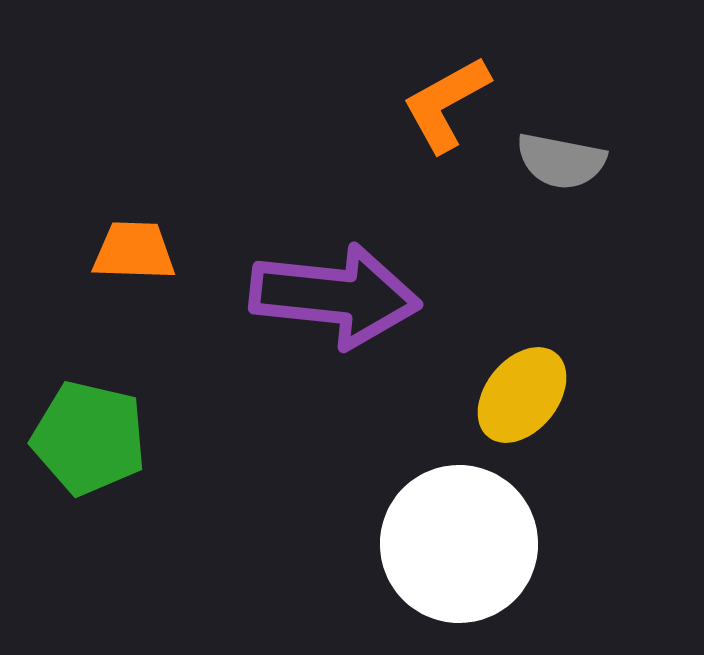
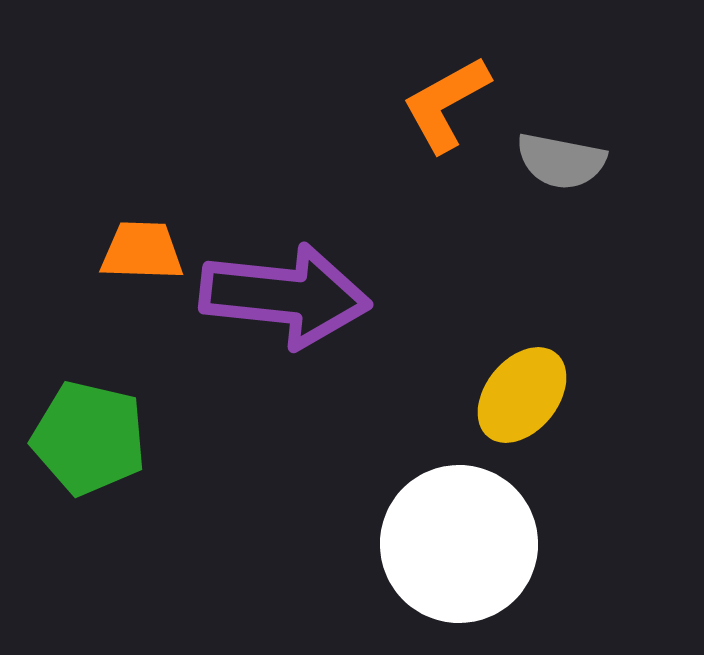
orange trapezoid: moved 8 px right
purple arrow: moved 50 px left
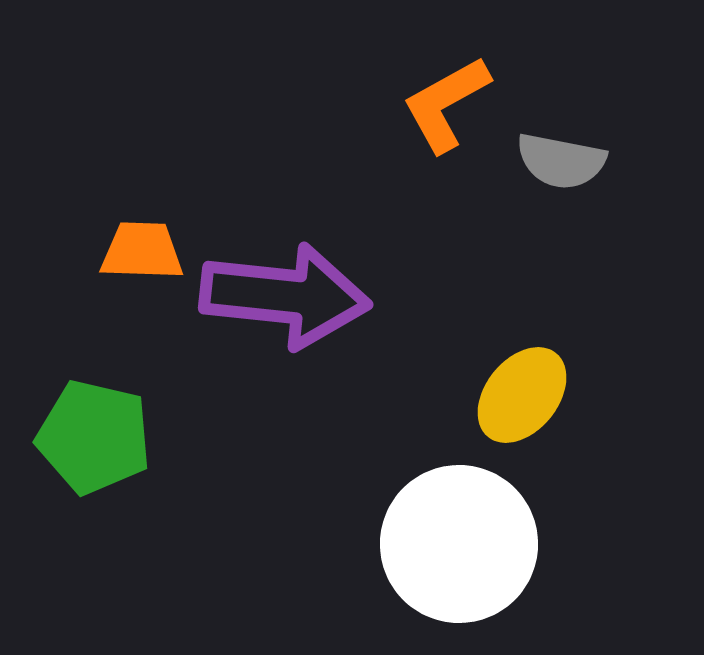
green pentagon: moved 5 px right, 1 px up
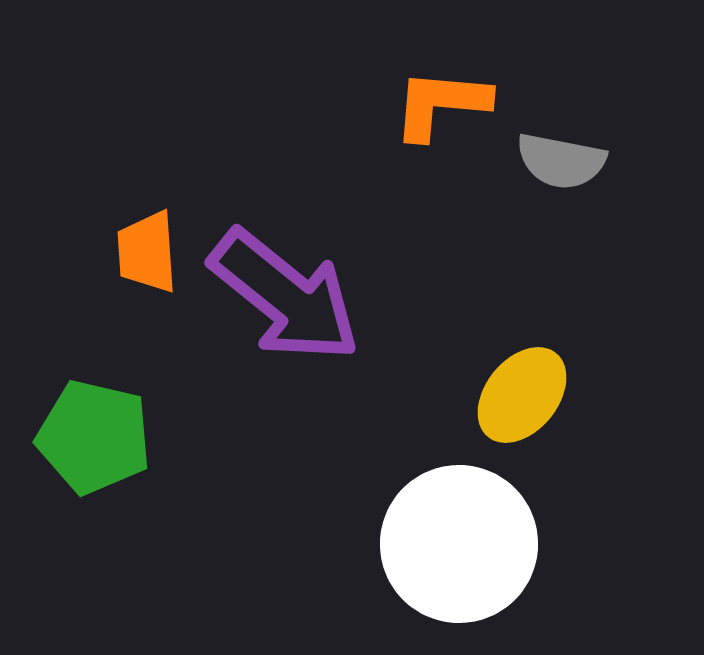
orange L-shape: moved 5 px left; rotated 34 degrees clockwise
orange trapezoid: moved 5 px right, 1 px down; rotated 96 degrees counterclockwise
purple arrow: rotated 33 degrees clockwise
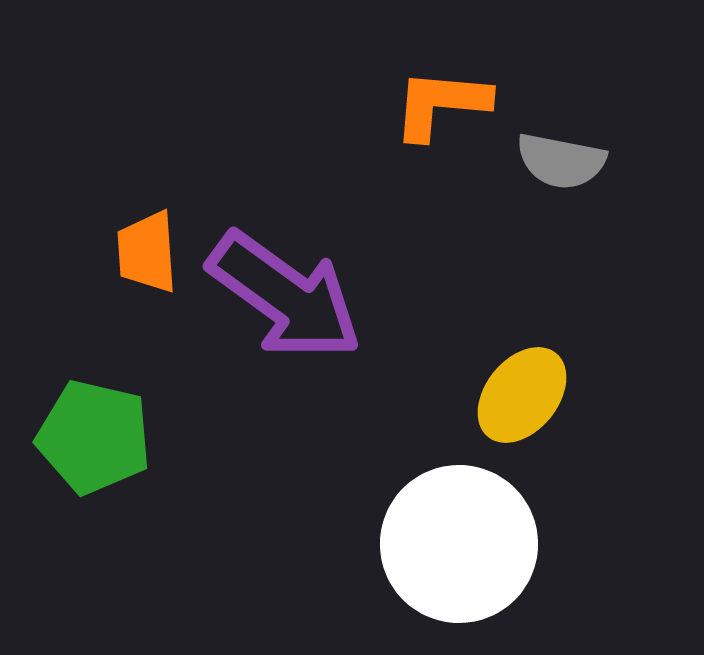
purple arrow: rotated 3 degrees counterclockwise
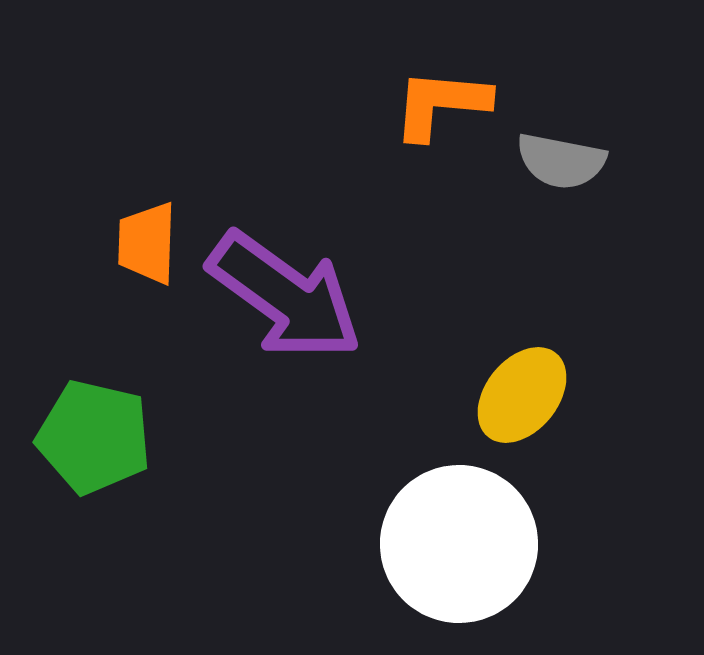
orange trapezoid: moved 9 px up; rotated 6 degrees clockwise
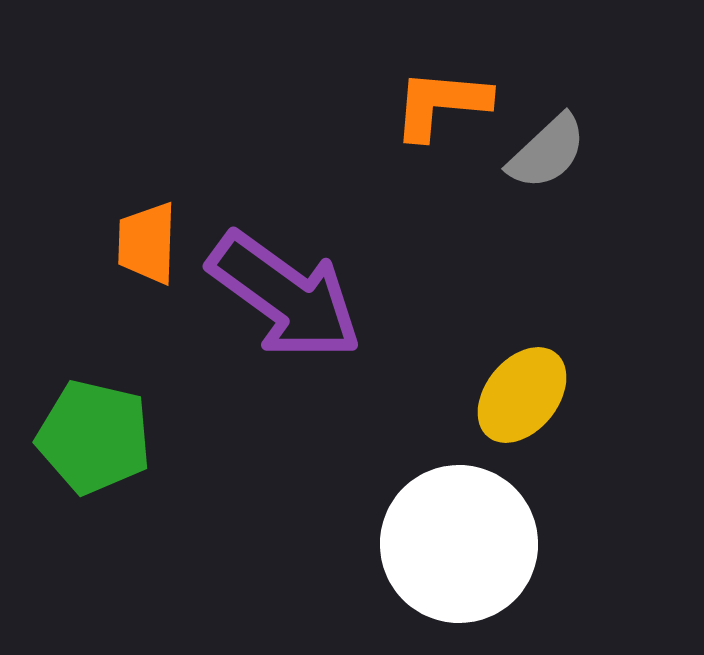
gray semicircle: moved 14 px left, 9 px up; rotated 54 degrees counterclockwise
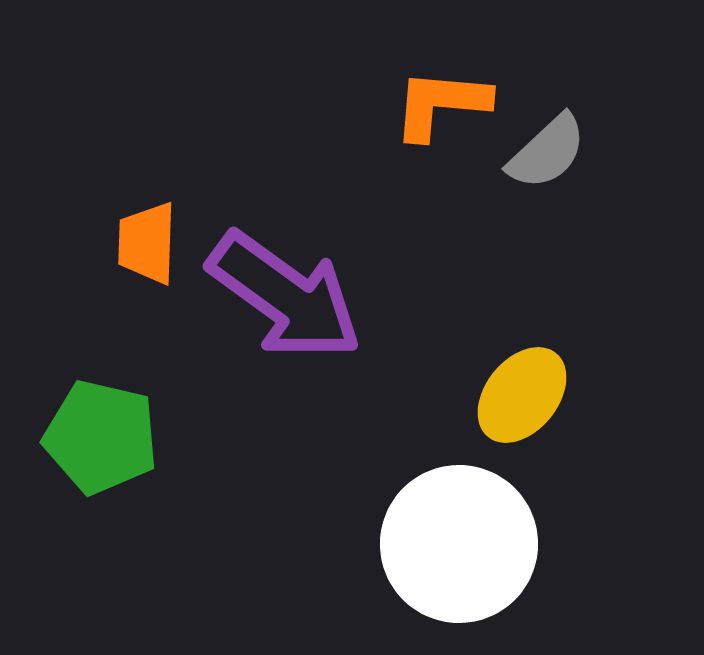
green pentagon: moved 7 px right
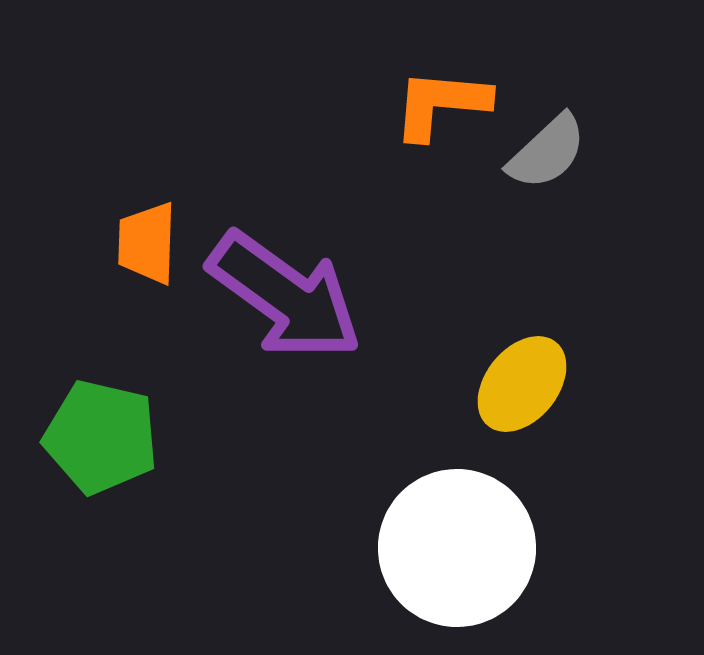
yellow ellipse: moved 11 px up
white circle: moved 2 px left, 4 px down
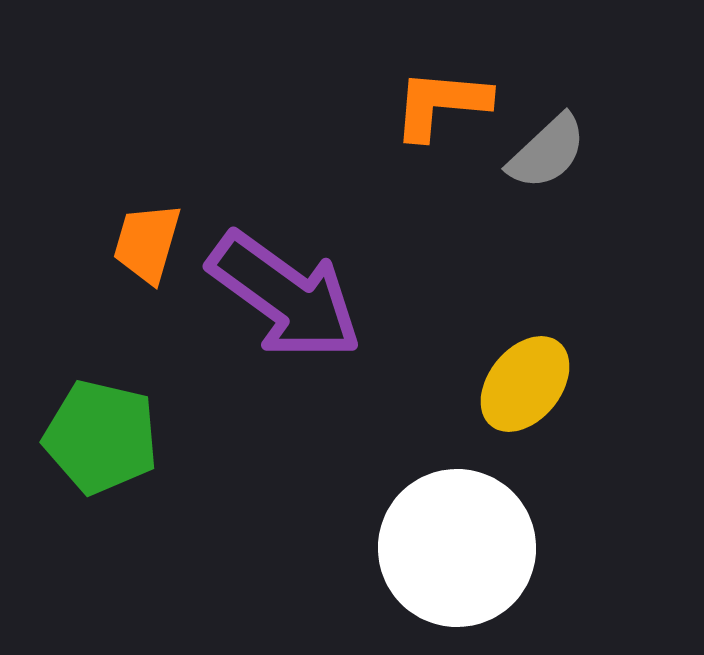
orange trapezoid: rotated 14 degrees clockwise
yellow ellipse: moved 3 px right
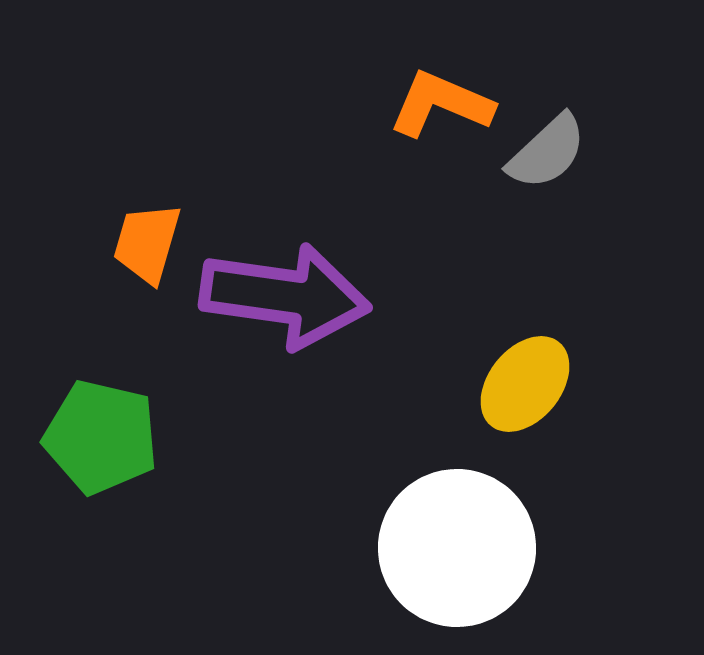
orange L-shape: rotated 18 degrees clockwise
purple arrow: rotated 28 degrees counterclockwise
